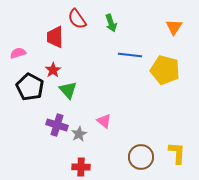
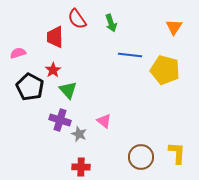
purple cross: moved 3 px right, 5 px up
gray star: rotated 21 degrees counterclockwise
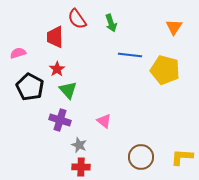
red star: moved 4 px right, 1 px up
gray star: moved 11 px down
yellow L-shape: moved 5 px right, 4 px down; rotated 90 degrees counterclockwise
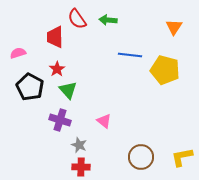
green arrow: moved 3 px left, 3 px up; rotated 114 degrees clockwise
yellow L-shape: rotated 15 degrees counterclockwise
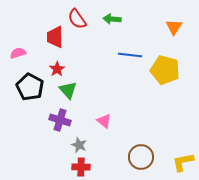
green arrow: moved 4 px right, 1 px up
yellow L-shape: moved 1 px right, 5 px down
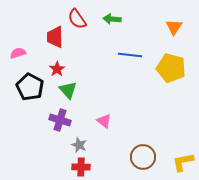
yellow pentagon: moved 6 px right, 2 px up
brown circle: moved 2 px right
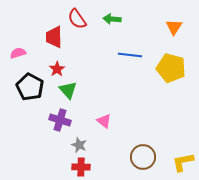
red trapezoid: moved 1 px left
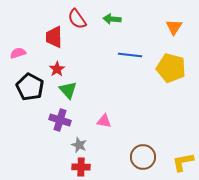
pink triangle: rotated 28 degrees counterclockwise
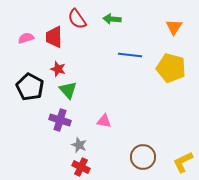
pink semicircle: moved 8 px right, 15 px up
red star: moved 1 px right; rotated 21 degrees counterclockwise
yellow L-shape: rotated 15 degrees counterclockwise
red cross: rotated 24 degrees clockwise
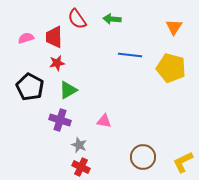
red star: moved 1 px left, 6 px up; rotated 28 degrees counterclockwise
green triangle: rotated 42 degrees clockwise
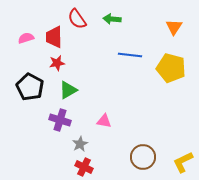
gray star: moved 1 px right, 1 px up; rotated 21 degrees clockwise
red cross: moved 3 px right
